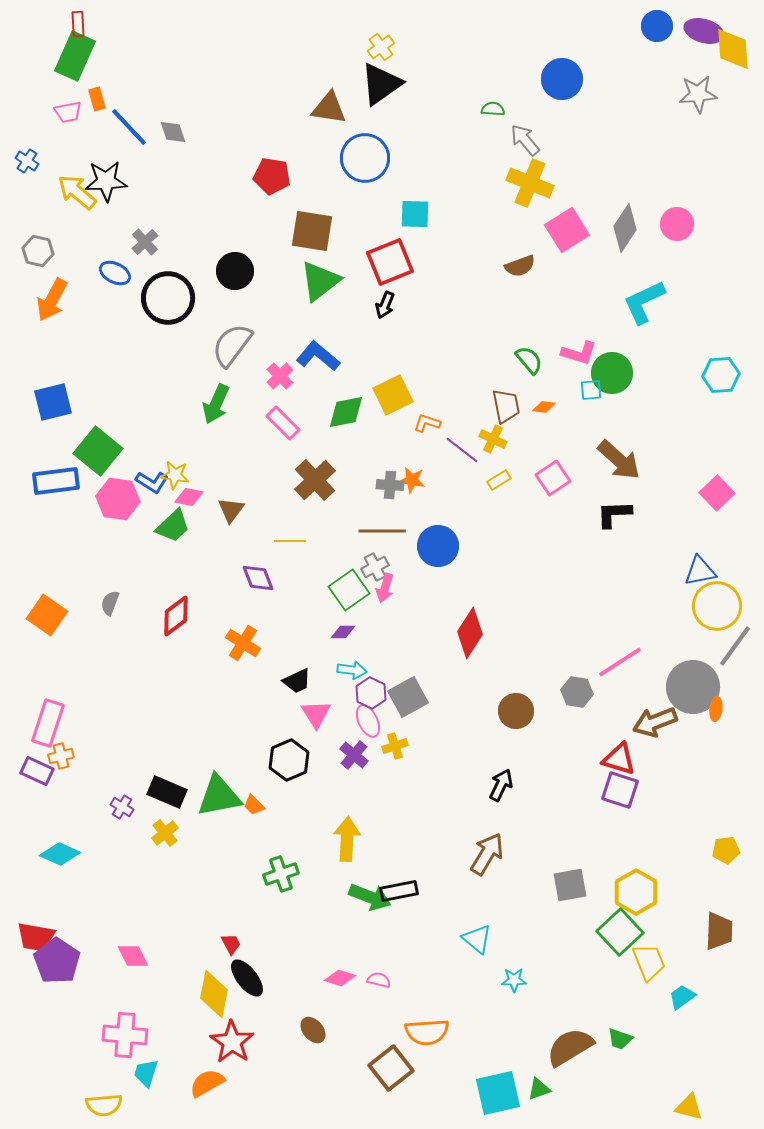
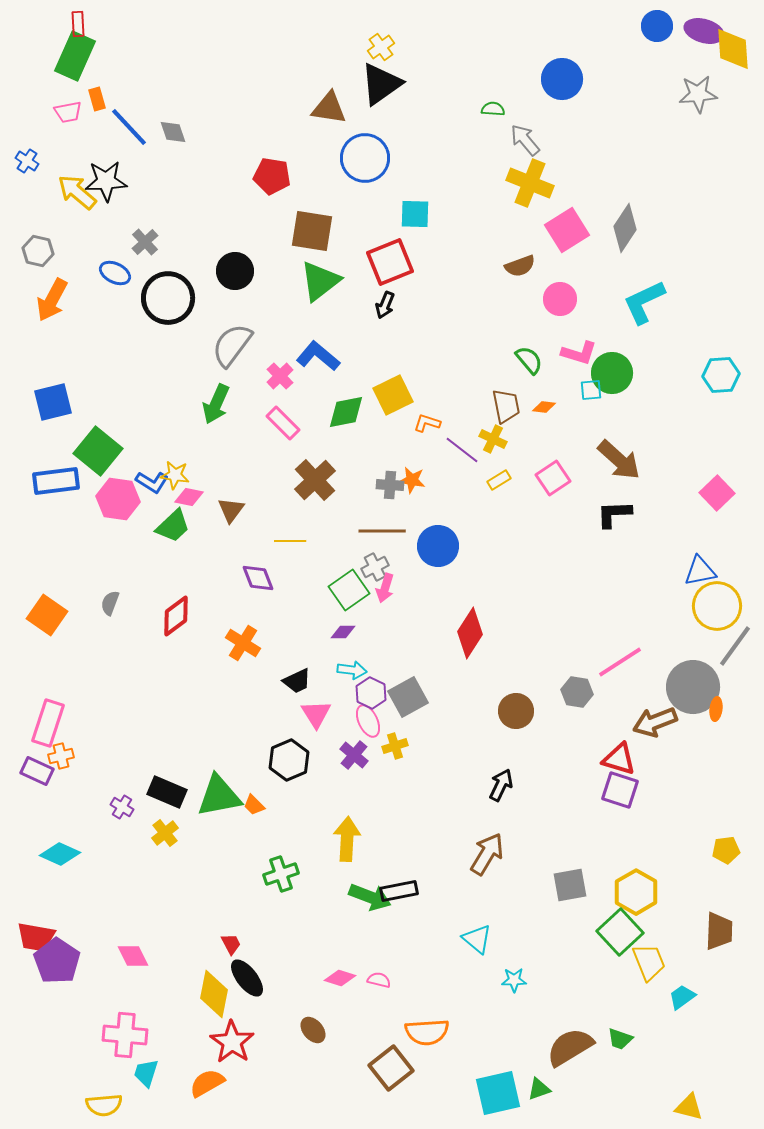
pink circle at (677, 224): moved 117 px left, 75 px down
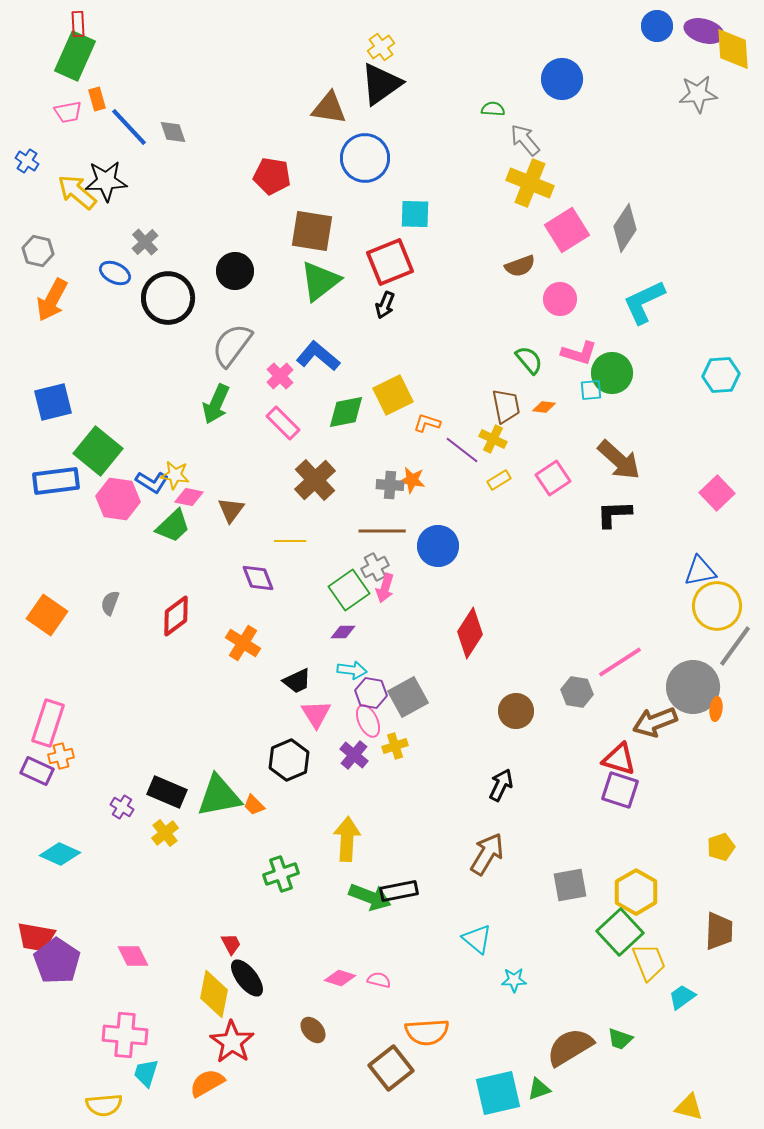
purple hexagon at (371, 693): rotated 16 degrees counterclockwise
yellow pentagon at (726, 850): moved 5 px left, 3 px up; rotated 12 degrees counterclockwise
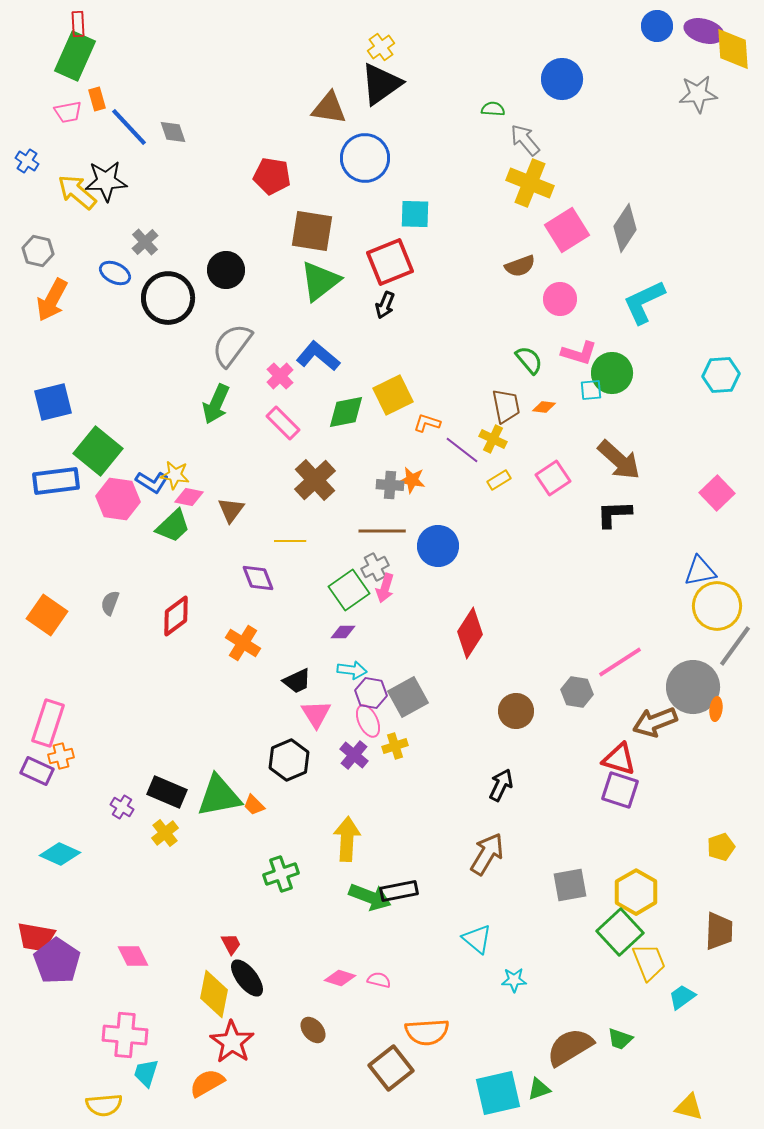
black circle at (235, 271): moved 9 px left, 1 px up
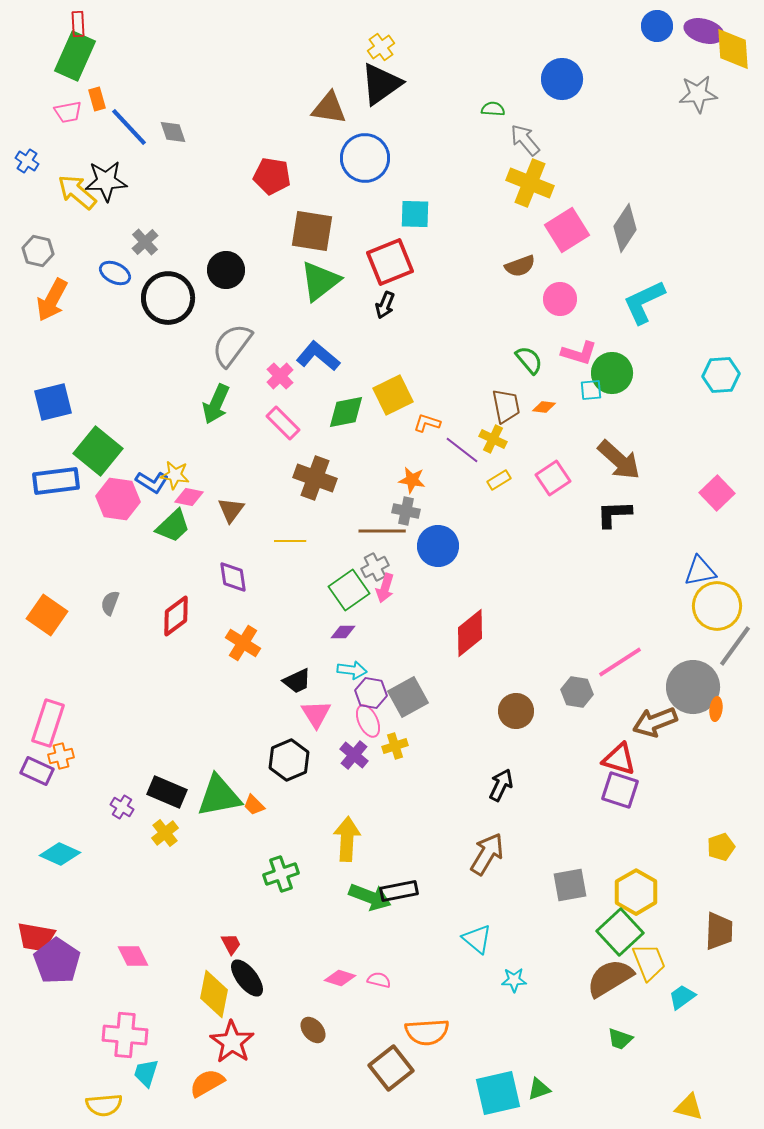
brown cross at (315, 480): moved 2 px up; rotated 27 degrees counterclockwise
gray cross at (390, 485): moved 16 px right, 26 px down; rotated 8 degrees clockwise
purple diamond at (258, 578): moved 25 px left, 1 px up; rotated 12 degrees clockwise
red diamond at (470, 633): rotated 18 degrees clockwise
brown semicircle at (570, 1047): moved 40 px right, 69 px up
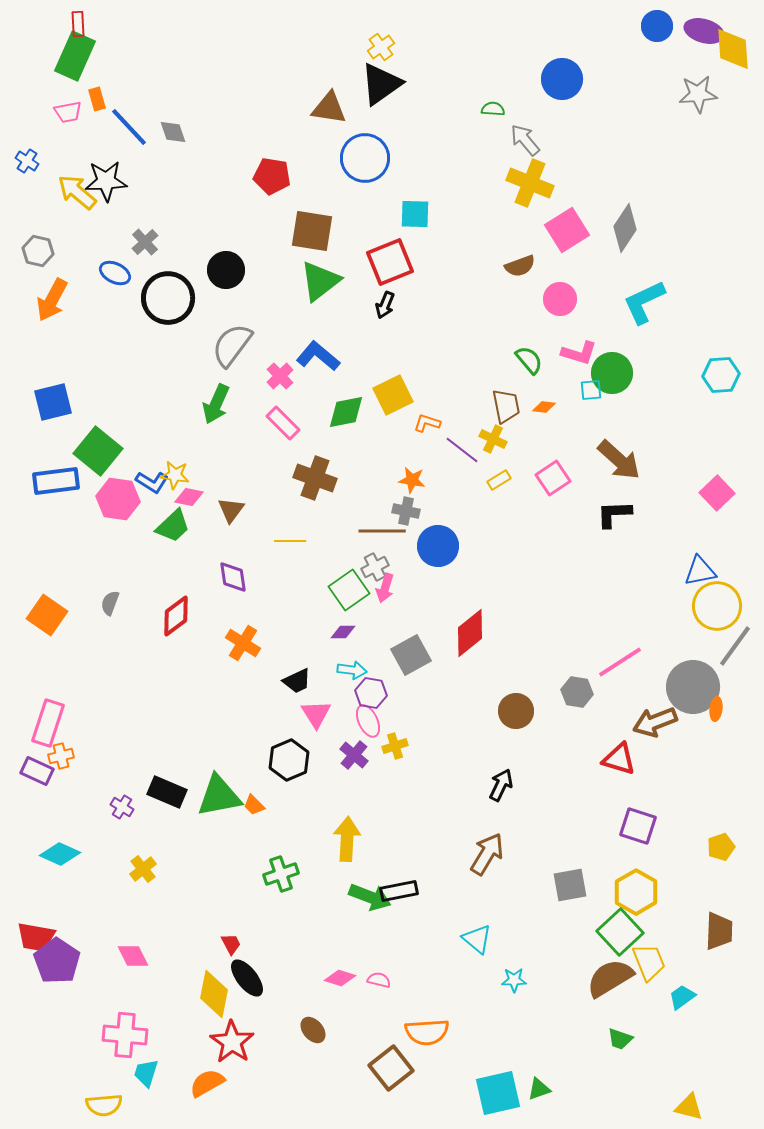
gray square at (408, 697): moved 3 px right, 42 px up
purple square at (620, 790): moved 18 px right, 36 px down
yellow cross at (165, 833): moved 22 px left, 36 px down
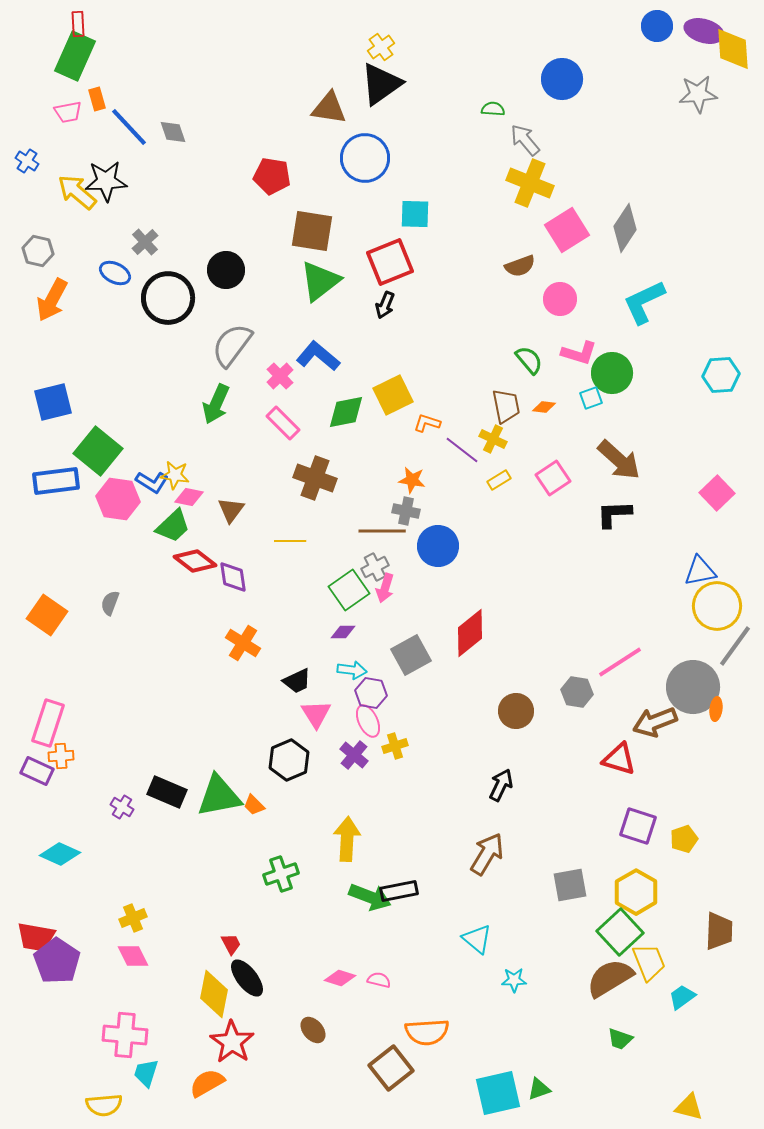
cyan square at (591, 390): moved 8 px down; rotated 15 degrees counterclockwise
red diamond at (176, 616): moved 19 px right, 55 px up; rotated 75 degrees clockwise
orange cross at (61, 756): rotated 10 degrees clockwise
yellow pentagon at (721, 847): moved 37 px left, 8 px up
yellow cross at (143, 869): moved 10 px left, 49 px down; rotated 16 degrees clockwise
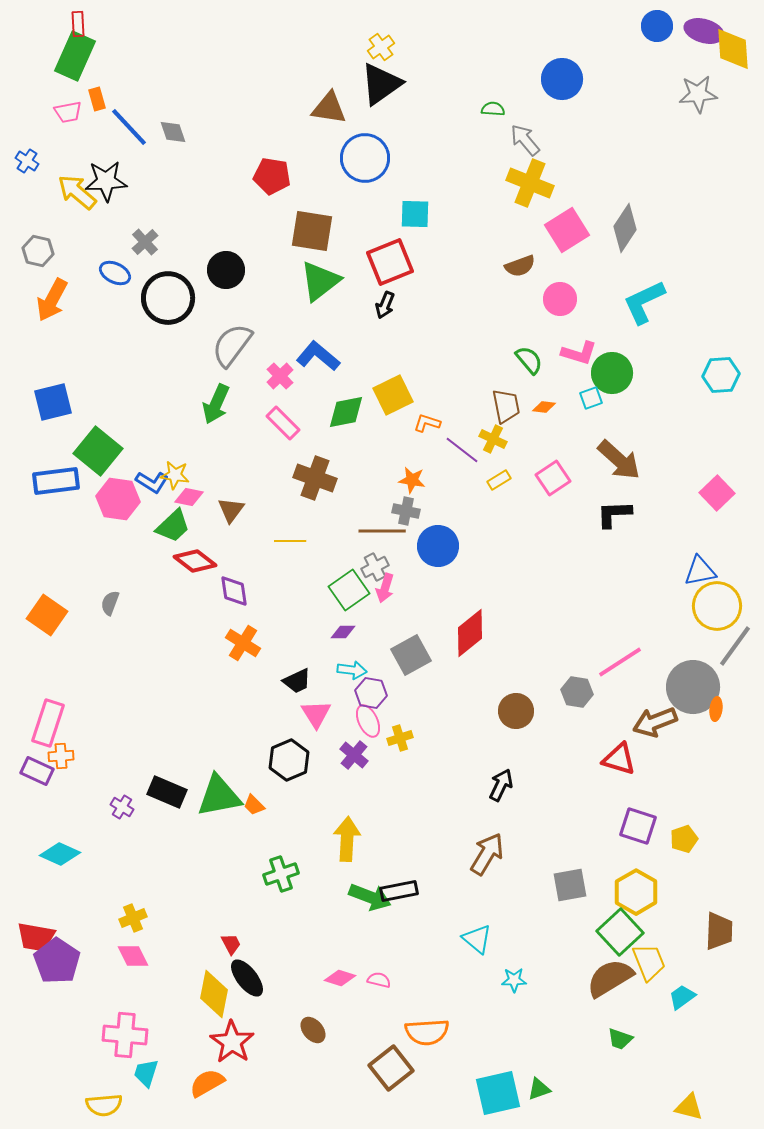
purple diamond at (233, 577): moved 1 px right, 14 px down
yellow cross at (395, 746): moved 5 px right, 8 px up
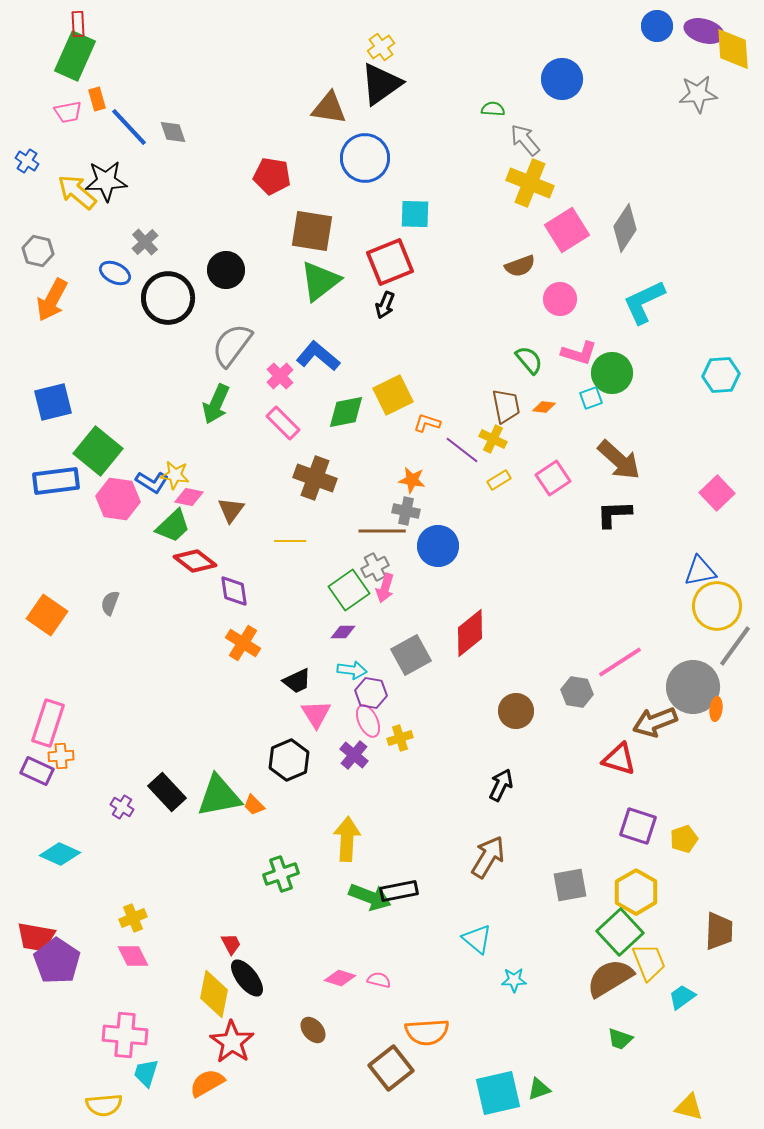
black rectangle at (167, 792): rotated 24 degrees clockwise
brown arrow at (487, 854): moved 1 px right, 3 px down
